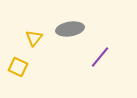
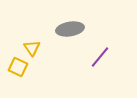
yellow triangle: moved 2 px left, 10 px down; rotated 12 degrees counterclockwise
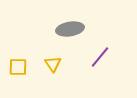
yellow triangle: moved 21 px right, 16 px down
yellow square: rotated 24 degrees counterclockwise
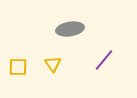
purple line: moved 4 px right, 3 px down
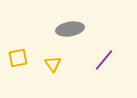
yellow square: moved 9 px up; rotated 12 degrees counterclockwise
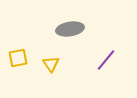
purple line: moved 2 px right
yellow triangle: moved 2 px left
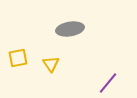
purple line: moved 2 px right, 23 px down
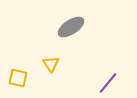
gray ellipse: moved 1 px right, 2 px up; rotated 24 degrees counterclockwise
yellow square: moved 20 px down; rotated 24 degrees clockwise
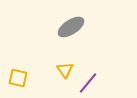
yellow triangle: moved 14 px right, 6 px down
purple line: moved 20 px left
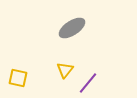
gray ellipse: moved 1 px right, 1 px down
yellow triangle: rotated 12 degrees clockwise
